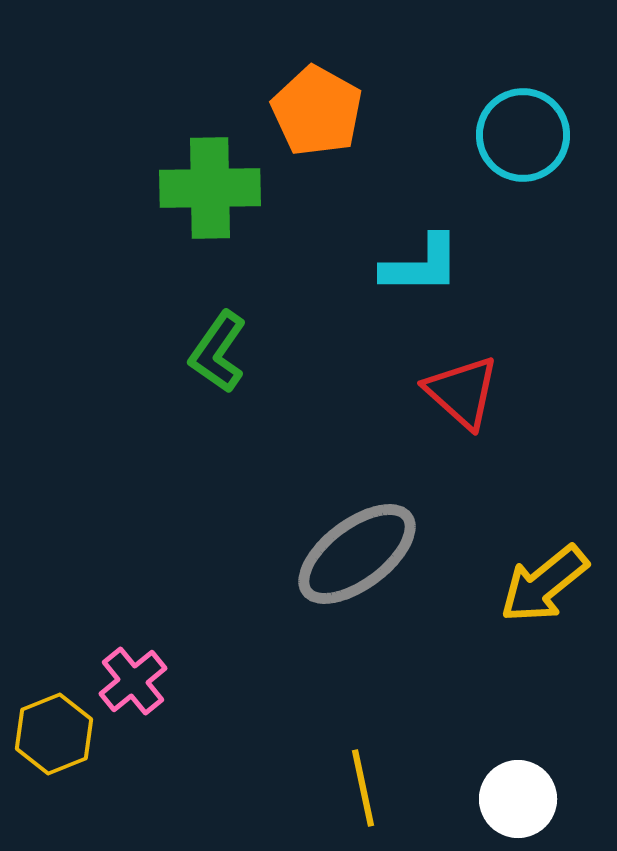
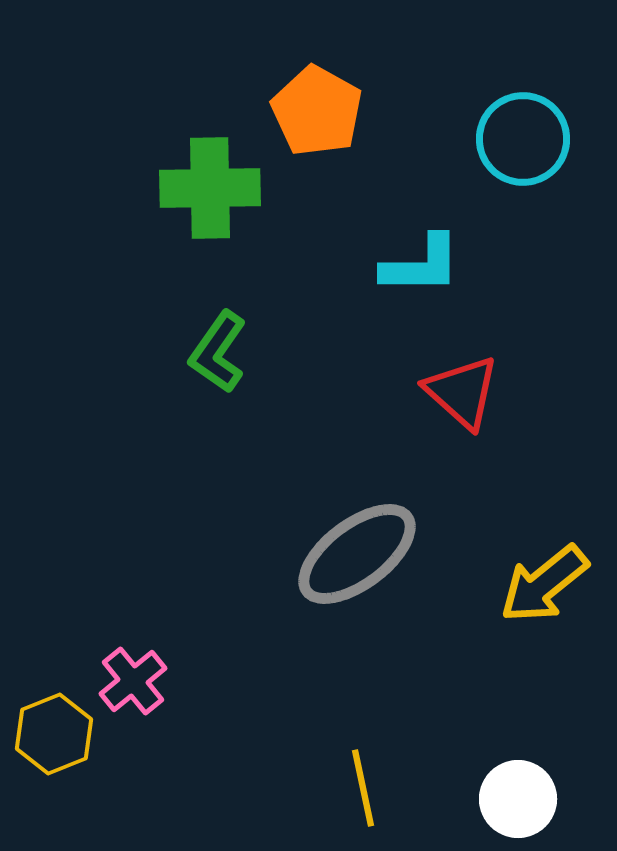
cyan circle: moved 4 px down
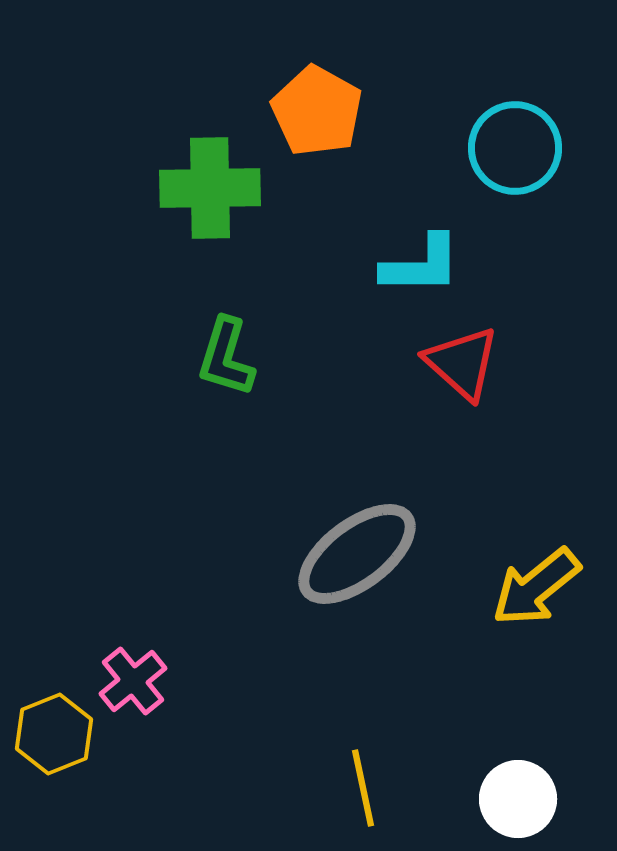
cyan circle: moved 8 px left, 9 px down
green L-shape: moved 8 px right, 5 px down; rotated 18 degrees counterclockwise
red triangle: moved 29 px up
yellow arrow: moved 8 px left, 3 px down
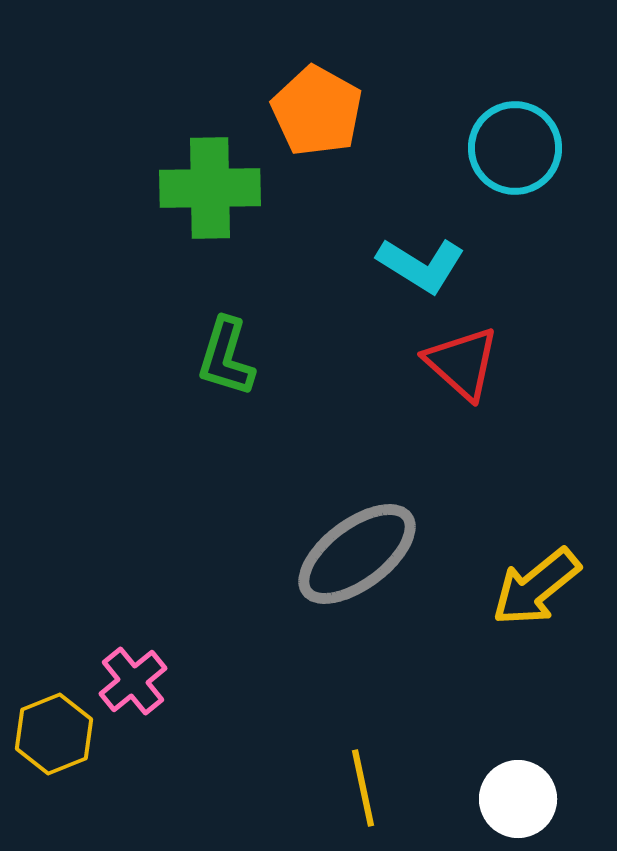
cyan L-shape: rotated 32 degrees clockwise
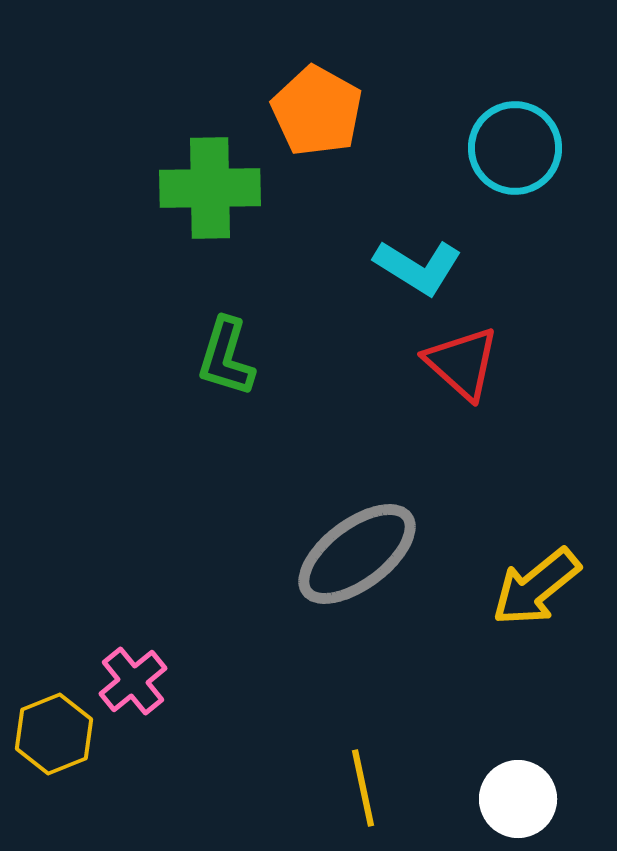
cyan L-shape: moved 3 px left, 2 px down
